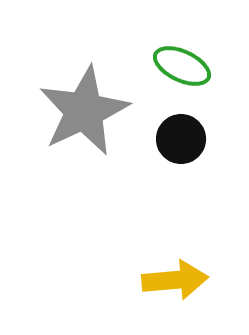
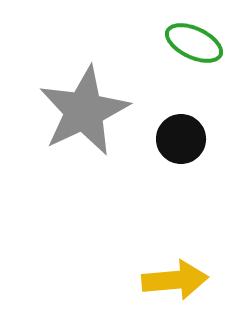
green ellipse: moved 12 px right, 23 px up
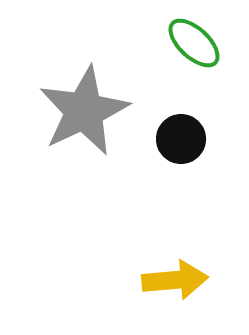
green ellipse: rotated 18 degrees clockwise
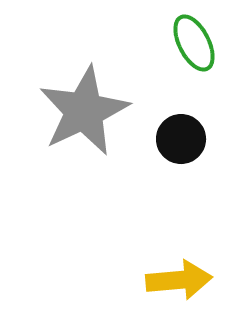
green ellipse: rotated 20 degrees clockwise
yellow arrow: moved 4 px right
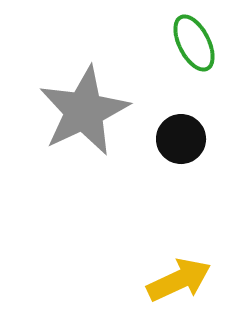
yellow arrow: rotated 20 degrees counterclockwise
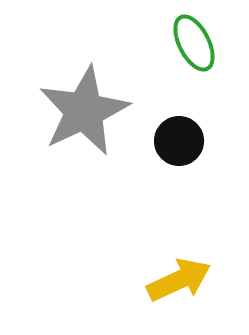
black circle: moved 2 px left, 2 px down
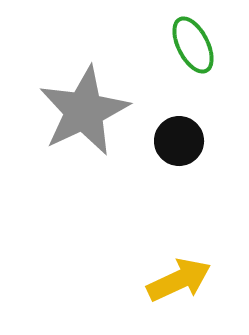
green ellipse: moved 1 px left, 2 px down
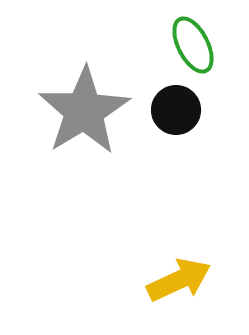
gray star: rotated 6 degrees counterclockwise
black circle: moved 3 px left, 31 px up
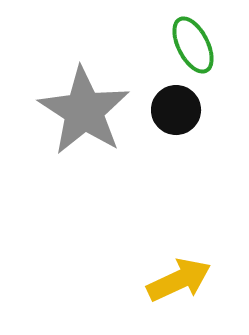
gray star: rotated 8 degrees counterclockwise
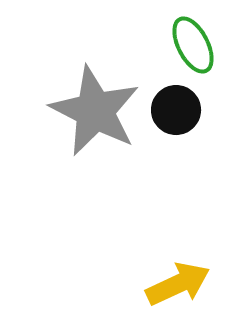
gray star: moved 11 px right; rotated 6 degrees counterclockwise
yellow arrow: moved 1 px left, 4 px down
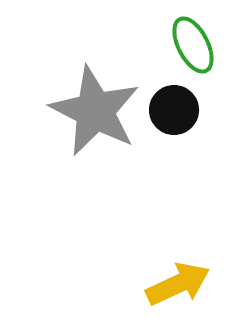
black circle: moved 2 px left
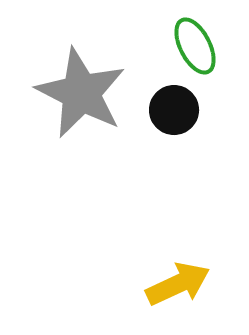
green ellipse: moved 2 px right, 1 px down
gray star: moved 14 px left, 18 px up
